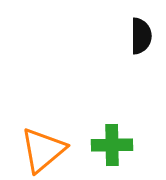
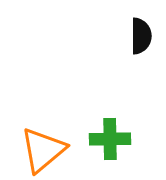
green cross: moved 2 px left, 6 px up
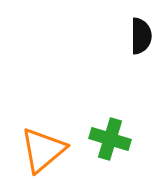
green cross: rotated 18 degrees clockwise
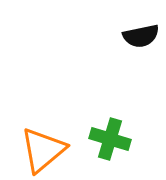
black semicircle: rotated 78 degrees clockwise
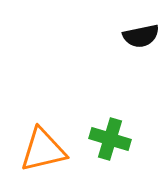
orange triangle: rotated 27 degrees clockwise
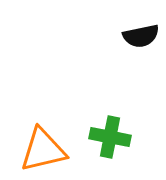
green cross: moved 2 px up; rotated 6 degrees counterclockwise
